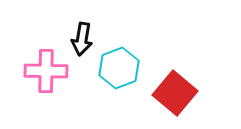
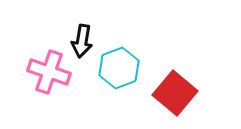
black arrow: moved 2 px down
pink cross: moved 3 px right, 1 px down; rotated 18 degrees clockwise
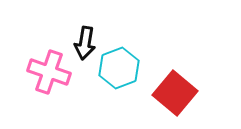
black arrow: moved 3 px right, 2 px down
